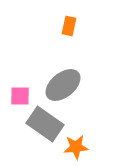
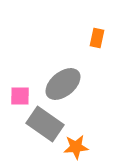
orange rectangle: moved 28 px right, 12 px down
gray ellipse: moved 1 px up
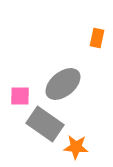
orange star: rotated 10 degrees clockwise
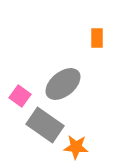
orange rectangle: rotated 12 degrees counterclockwise
pink square: rotated 35 degrees clockwise
gray rectangle: moved 1 px down
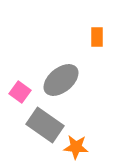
orange rectangle: moved 1 px up
gray ellipse: moved 2 px left, 4 px up
pink square: moved 4 px up
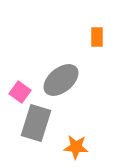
gray rectangle: moved 9 px left, 2 px up; rotated 72 degrees clockwise
